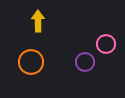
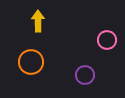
pink circle: moved 1 px right, 4 px up
purple circle: moved 13 px down
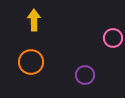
yellow arrow: moved 4 px left, 1 px up
pink circle: moved 6 px right, 2 px up
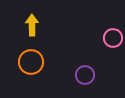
yellow arrow: moved 2 px left, 5 px down
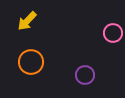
yellow arrow: moved 5 px left, 4 px up; rotated 135 degrees counterclockwise
pink circle: moved 5 px up
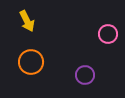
yellow arrow: rotated 70 degrees counterclockwise
pink circle: moved 5 px left, 1 px down
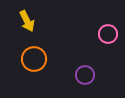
orange circle: moved 3 px right, 3 px up
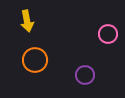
yellow arrow: rotated 15 degrees clockwise
orange circle: moved 1 px right, 1 px down
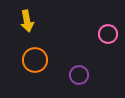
purple circle: moved 6 px left
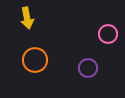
yellow arrow: moved 3 px up
purple circle: moved 9 px right, 7 px up
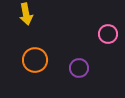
yellow arrow: moved 1 px left, 4 px up
purple circle: moved 9 px left
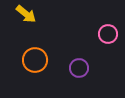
yellow arrow: rotated 40 degrees counterclockwise
